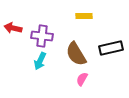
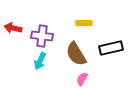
yellow rectangle: moved 7 px down
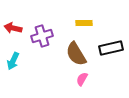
purple cross: rotated 25 degrees counterclockwise
cyan arrow: moved 27 px left
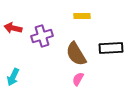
yellow rectangle: moved 2 px left, 7 px up
black rectangle: rotated 10 degrees clockwise
cyan arrow: moved 16 px down
pink semicircle: moved 4 px left
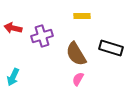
black rectangle: rotated 20 degrees clockwise
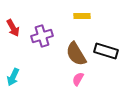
red arrow: rotated 132 degrees counterclockwise
black rectangle: moved 5 px left, 3 px down
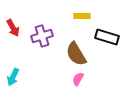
black rectangle: moved 1 px right, 14 px up
